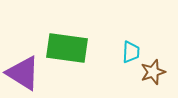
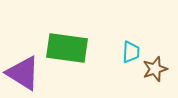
brown star: moved 2 px right, 3 px up
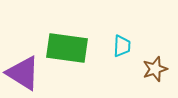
cyan trapezoid: moved 9 px left, 6 px up
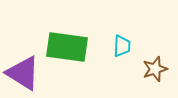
green rectangle: moved 1 px up
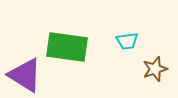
cyan trapezoid: moved 5 px right, 5 px up; rotated 80 degrees clockwise
purple triangle: moved 2 px right, 2 px down
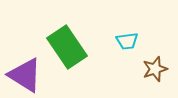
green rectangle: rotated 48 degrees clockwise
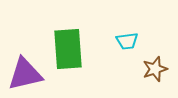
green rectangle: moved 1 px right, 2 px down; rotated 30 degrees clockwise
purple triangle: moved 1 px up; rotated 45 degrees counterclockwise
